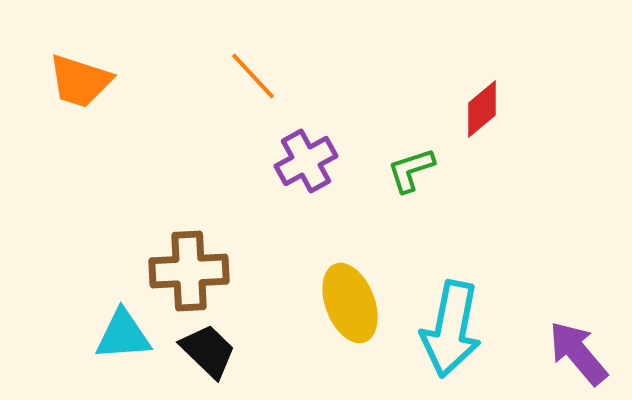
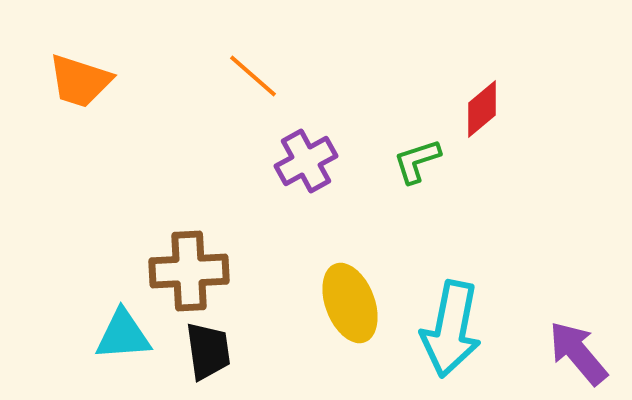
orange line: rotated 6 degrees counterclockwise
green L-shape: moved 6 px right, 9 px up
black trapezoid: rotated 38 degrees clockwise
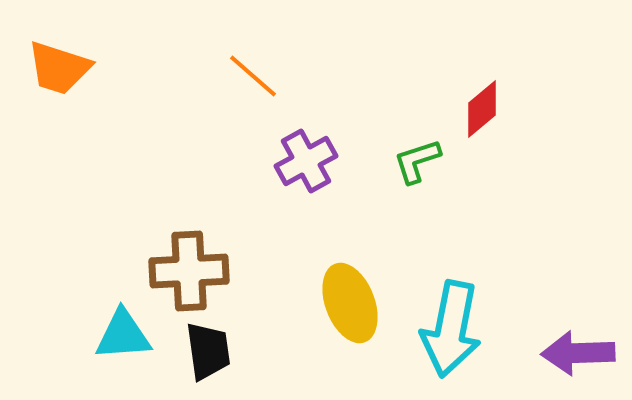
orange trapezoid: moved 21 px left, 13 px up
purple arrow: rotated 52 degrees counterclockwise
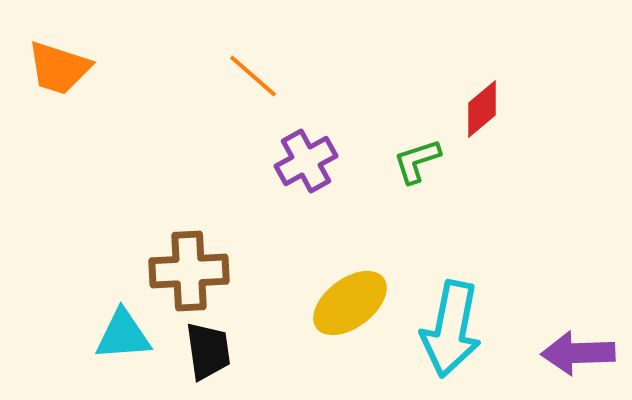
yellow ellipse: rotated 74 degrees clockwise
